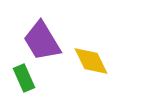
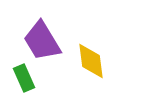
yellow diamond: rotated 18 degrees clockwise
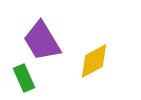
yellow diamond: moved 3 px right; rotated 69 degrees clockwise
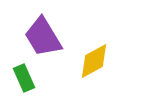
purple trapezoid: moved 1 px right, 4 px up
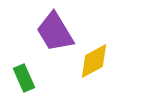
purple trapezoid: moved 12 px right, 5 px up
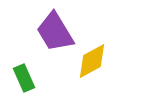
yellow diamond: moved 2 px left
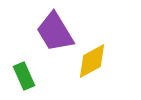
green rectangle: moved 2 px up
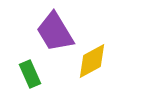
green rectangle: moved 6 px right, 2 px up
